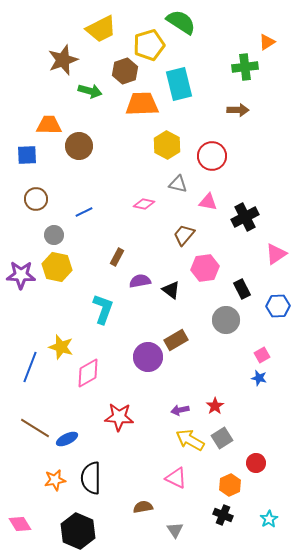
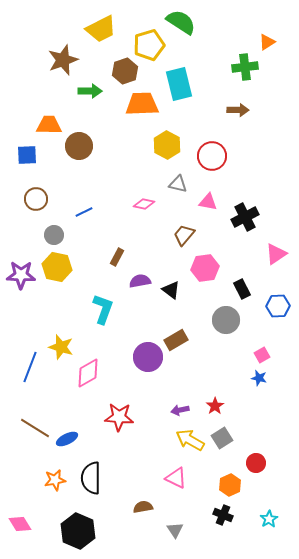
green arrow at (90, 91): rotated 15 degrees counterclockwise
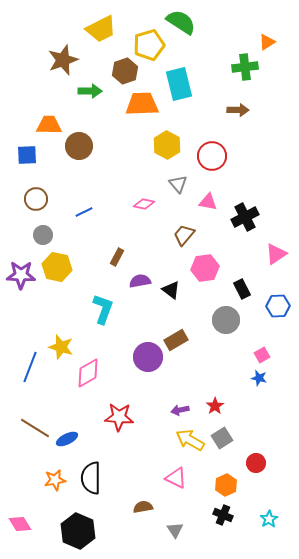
gray triangle at (178, 184): rotated 36 degrees clockwise
gray circle at (54, 235): moved 11 px left
orange hexagon at (230, 485): moved 4 px left
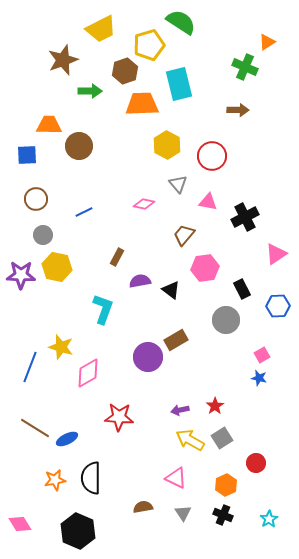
green cross at (245, 67): rotated 30 degrees clockwise
gray triangle at (175, 530): moved 8 px right, 17 px up
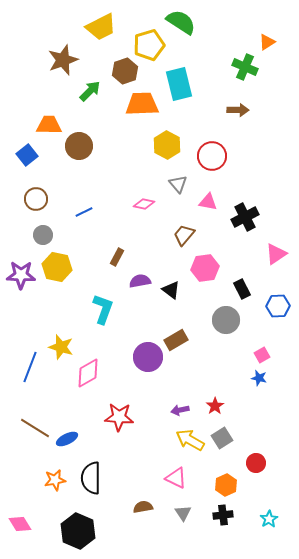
yellow trapezoid at (101, 29): moved 2 px up
green arrow at (90, 91): rotated 45 degrees counterclockwise
blue square at (27, 155): rotated 35 degrees counterclockwise
black cross at (223, 515): rotated 30 degrees counterclockwise
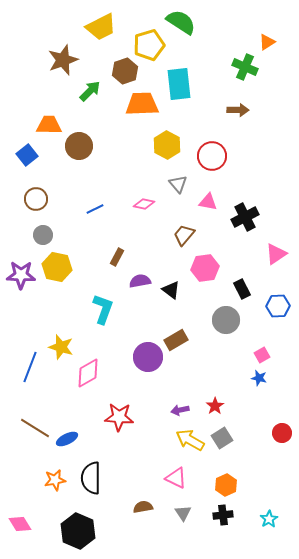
cyan rectangle at (179, 84): rotated 8 degrees clockwise
blue line at (84, 212): moved 11 px right, 3 px up
red circle at (256, 463): moved 26 px right, 30 px up
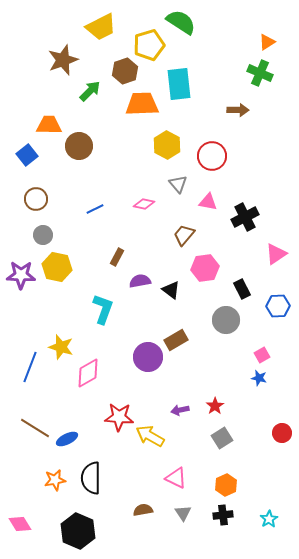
green cross at (245, 67): moved 15 px right, 6 px down
yellow arrow at (190, 440): moved 40 px left, 4 px up
brown semicircle at (143, 507): moved 3 px down
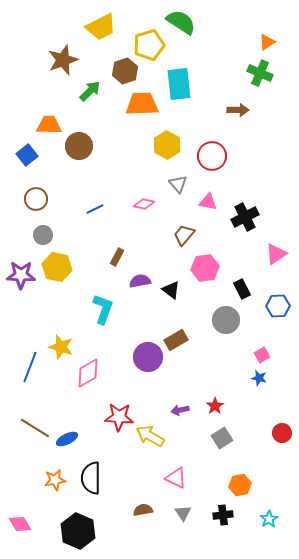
orange hexagon at (226, 485): moved 14 px right; rotated 15 degrees clockwise
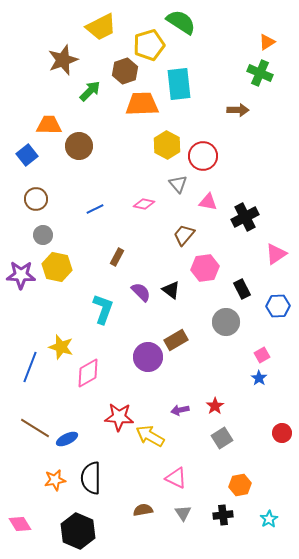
red circle at (212, 156): moved 9 px left
purple semicircle at (140, 281): moved 1 px right, 11 px down; rotated 55 degrees clockwise
gray circle at (226, 320): moved 2 px down
blue star at (259, 378): rotated 21 degrees clockwise
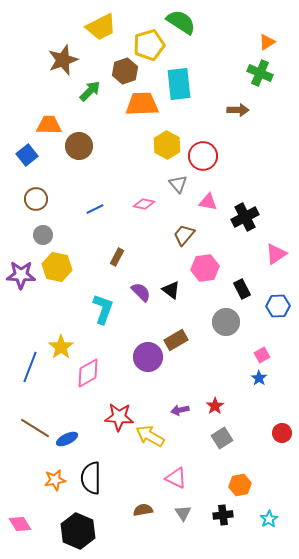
yellow star at (61, 347): rotated 20 degrees clockwise
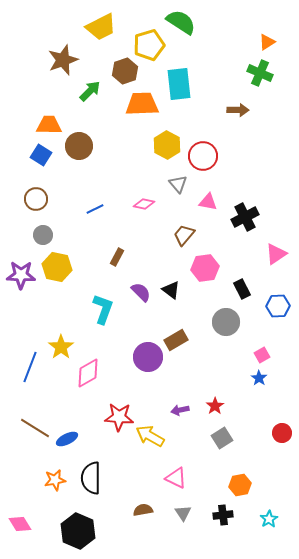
blue square at (27, 155): moved 14 px right; rotated 20 degrees counterclockwise
